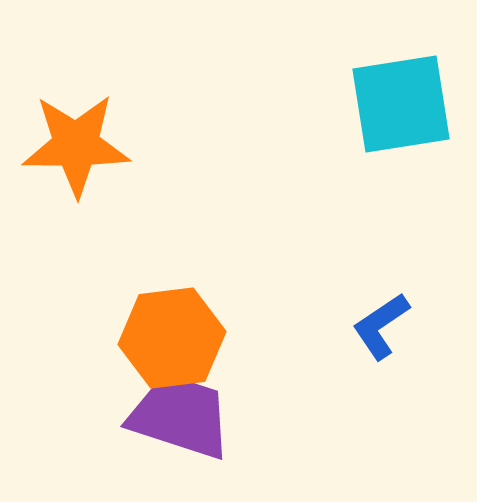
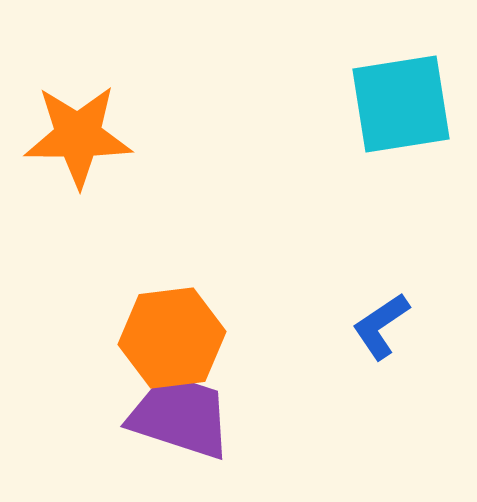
orange star: moved 2 px right, 9 px up
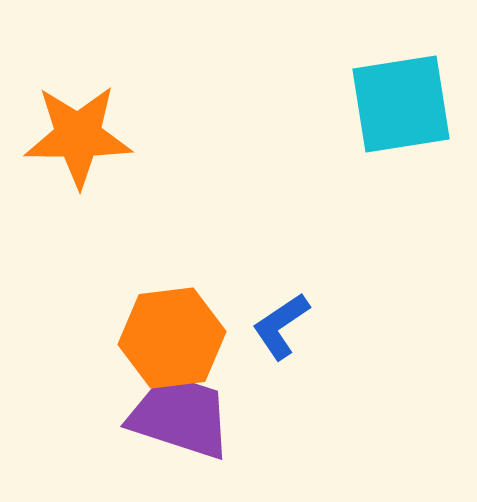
blue L-shape: moved 100 px left
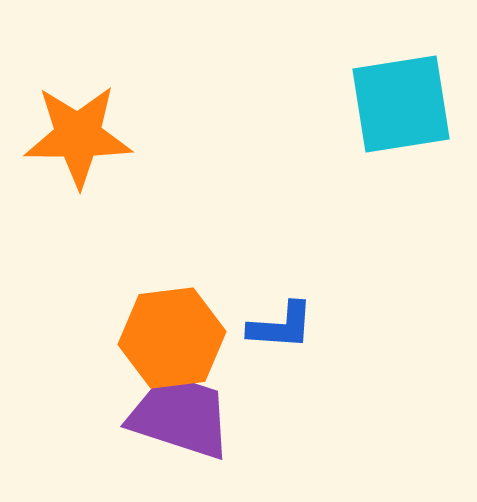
blue L-shape: rotated 142 degrees counterclockwise
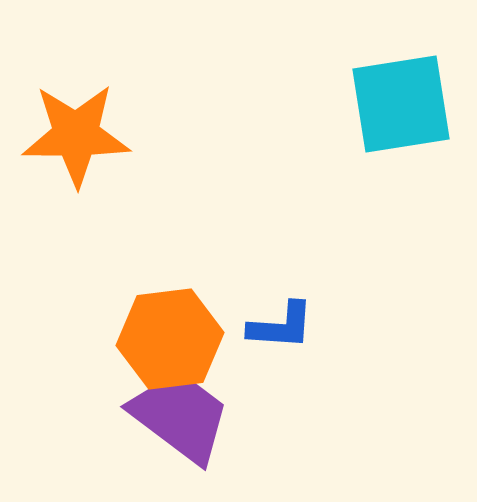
orange star: moved 2 px left, 1 px up
orange hexagon: moved 2 px left, 1 px down
purple trapezoid: rotated 19 degrees clockwise
